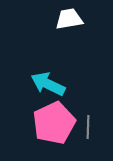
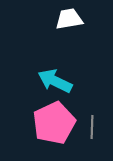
cyan arrow: moved 7 px right, 3 px up
gray line: moved 4 px right
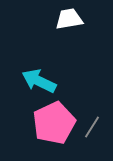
cyan arrow: moved 16 px left
gray line: rotated 30 degrees clockwise
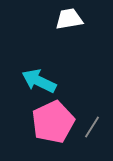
pink pentagon: moved 1 px left, 1 px up
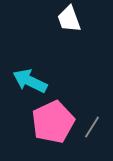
white trapezoid: rotated 100 degrees counterclockwise
cyan arrow: moved 9 px left
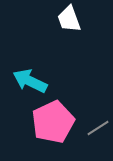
gray line: moved 6 px right, 1 px down; rotated 25 degrees clockwise
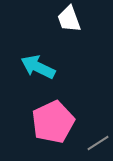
cyan arrow: moved 8 px right, 14 px up
gray line: moved 15 px down
